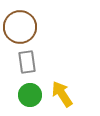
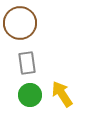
brown circle: moved 4 px up
gray rectangle: moved 1 px down
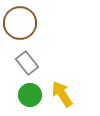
gray rectangle: rotated 30 degrees counterclockwise
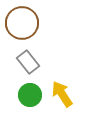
brown circle: moved 2 px right
gray rectangle: moved 1 px right, 1 px up
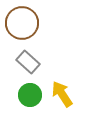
gray rectangle: rotated 10 degrees counterclockwise
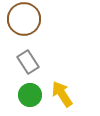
brown circle: moved 2 px right, 4 px up
gray rectangle: rotated 15 degrees clockwise
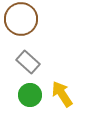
brown circle: moved 3 px left
gray rectangle: rotated 15 degrees counterclockwise
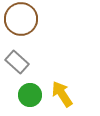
gray rectangle: moved 11 px left
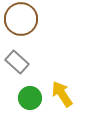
green circle: moved 3 px down
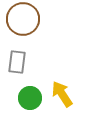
brown circle: moved 2 px right
gray rectangle: rotated 55 degrees clockwise
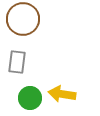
yellow arrow: rotated 48 degrees counterclockwise
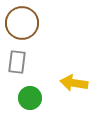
brown circle: moved 1 px left, 4 px down
yellow arrow: moved 12 px right, 11 px up
